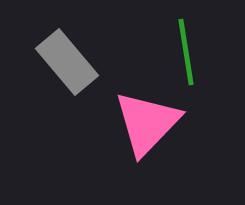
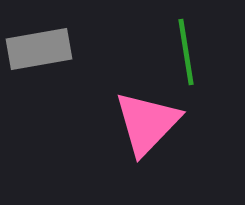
gray rectangle: moved 28 px left, 13 px up; rotated 60 degrees counterclockwise
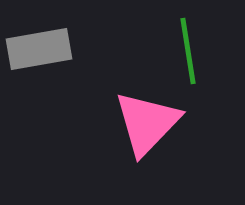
green line: moved 2 px right, 1 px up
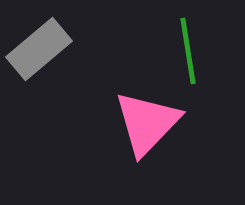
gray rectangle: rotated 30 degrees counterclockwise
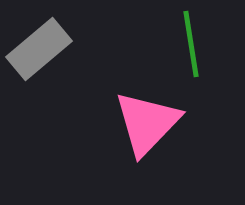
green line: moved 3 px right, 7 px up
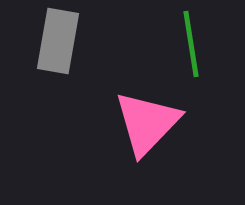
gray rectangle: moved 19 px right, 8 px up; rotated 40 degrees counterclockwise
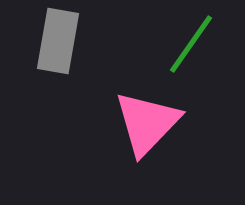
green line: rotated 44 degrees clockwise
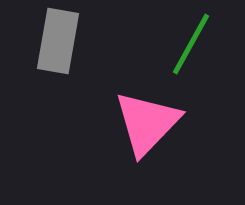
green line: rotated 6 degrees counterclockwise
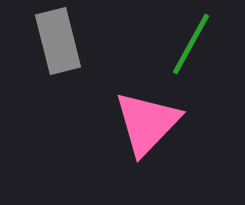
gray rectangle: rotated 24 degrees counterclockwise
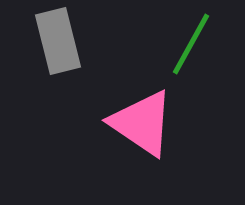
pink triangle: moved 5 px left; rotated 40 degrees counterclockwise
